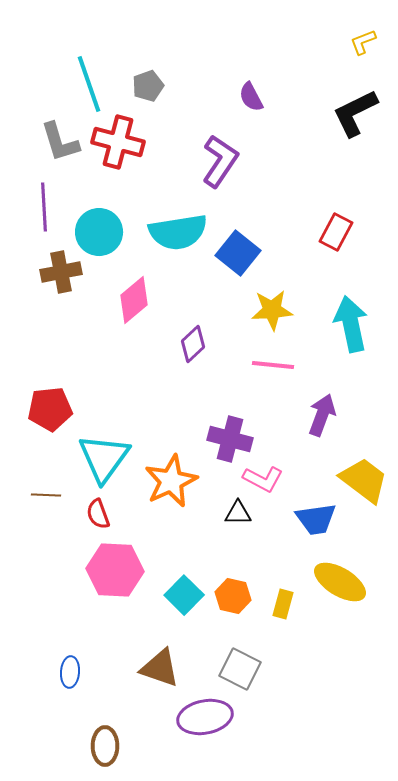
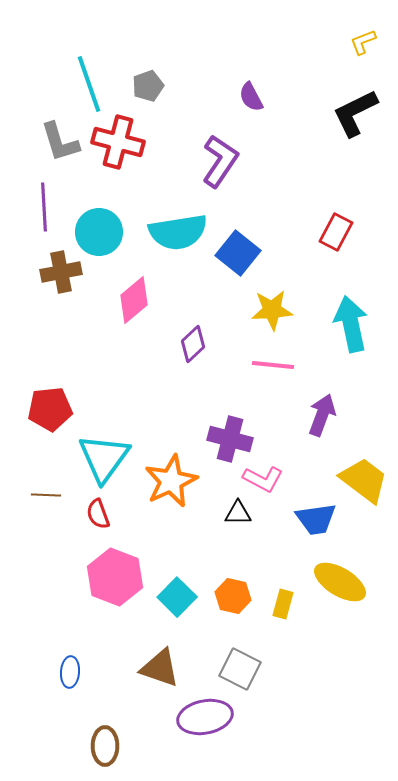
pink hexagon: moved 7 px down; rotated 18 degrees clockwise
cyan square: moved 7 px left, 2 px down
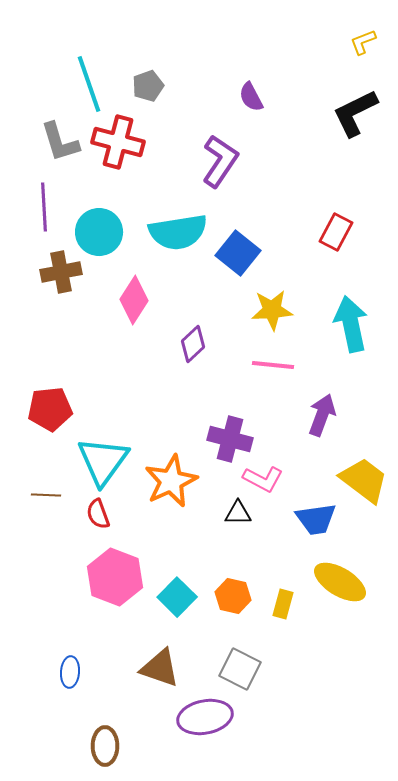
pink diamond: rotated 18 degrees counterclockwise
cyan triangle: moved 1 px left, 3 px down
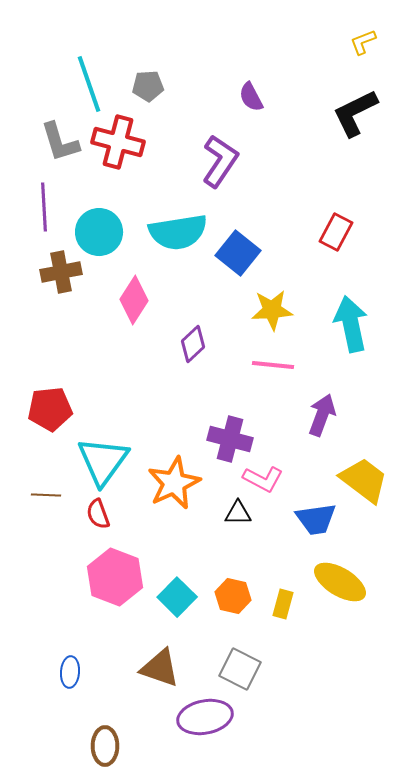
gray pentagon: rotated 16 degrees clockwise
orange star: moved 3 px right, 2 px down
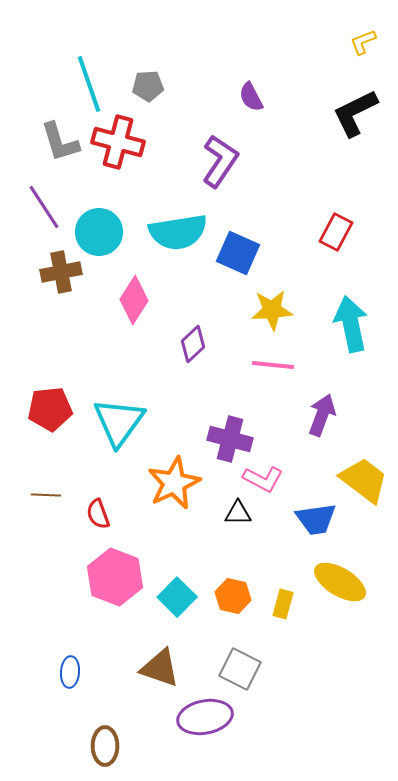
purple line: rotated 30 degrees counterclockwise
blue square: rotated 15 degrees counterclockwise
cyan triangle: moved 16 px right, 39 px up
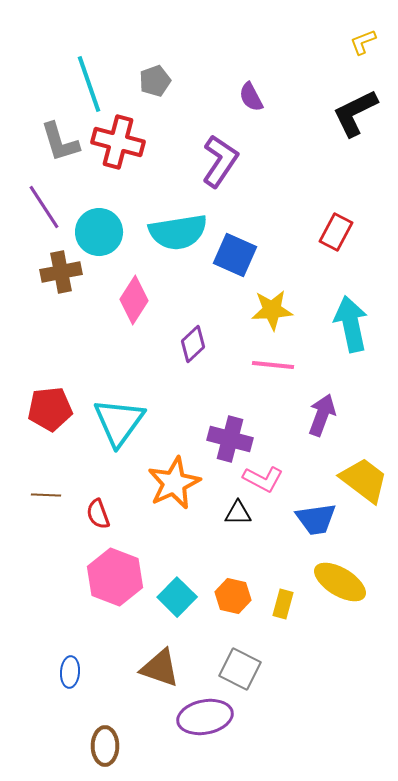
gray pentagon: moved 7 px right, 5 px up; rotated 16 degrees counterclockwise
blue square: moved 3 px left, 2 px down
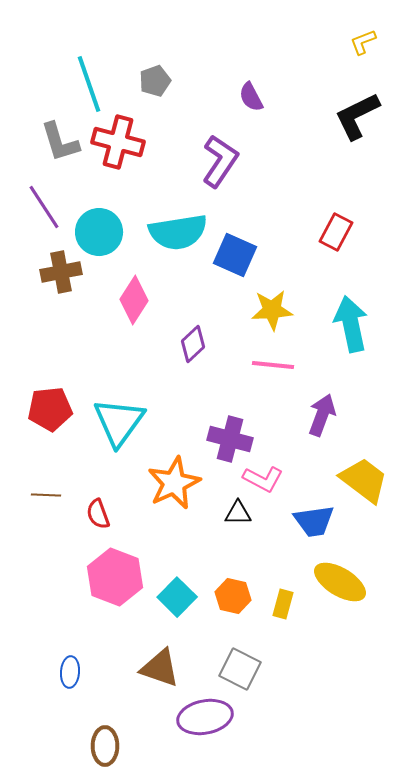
black L-shape: moved 2 px right, 3 px down
blue trapezoid: moved 2 px left, 2 px down
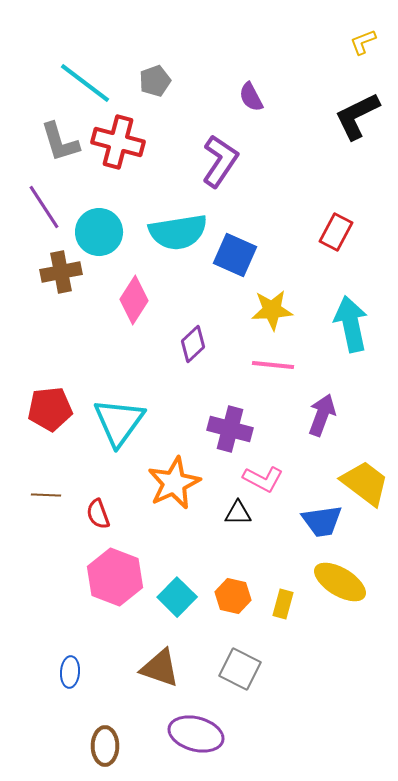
cyan line: moved 4 px left, 1 px up; rotated 34 degrees counterclockwise
purple cross: moved 10 px up
yellow trapezoid: moved 1 px right, 3 px down
blue trapezoid: moved 8 px right
purple ellipse: moved 9 px left, 17 px down; rotated 26 degrees clockwise
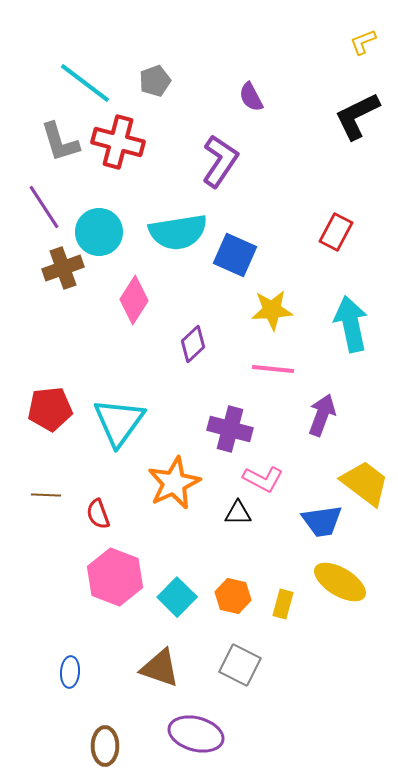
brown cross: moved 2 px right, 4 px up; rotated 9 degrees counterclockwise
pink line: moved 4 px down
gray square: moved 4 px up
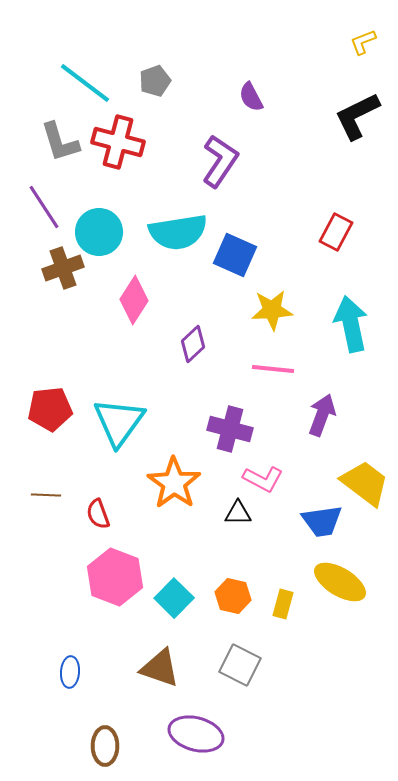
orange star: rotated 12 degrees counterclockwise
cyan square: moved 3 px left, 1 px down
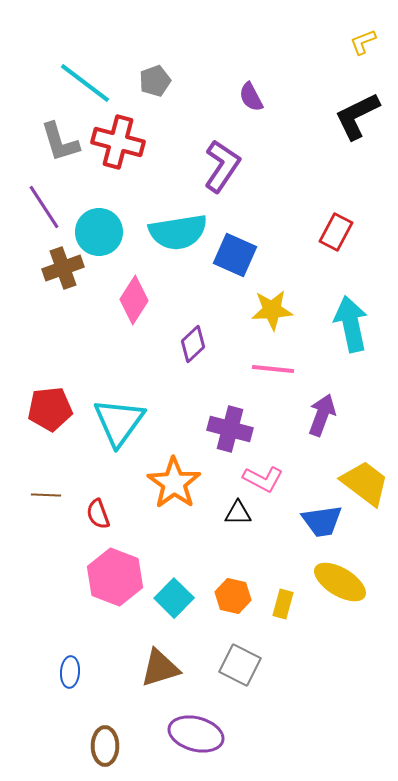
purple L-shape: moved 2 px right, 5 px down
brown triangle: rotated 36 degrees counterclockwise
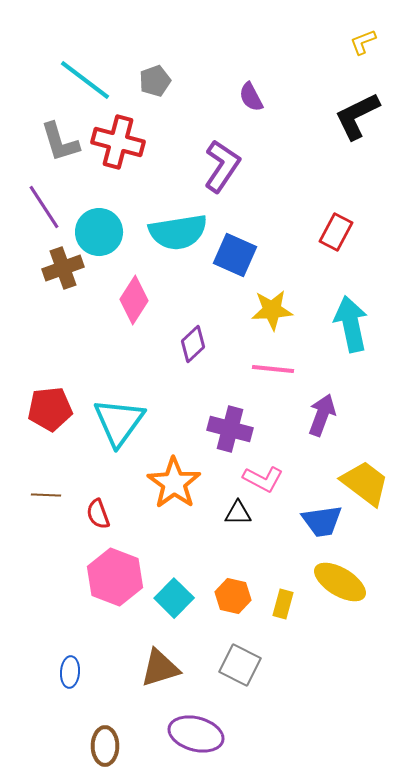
cyan line: moved 3 px up
